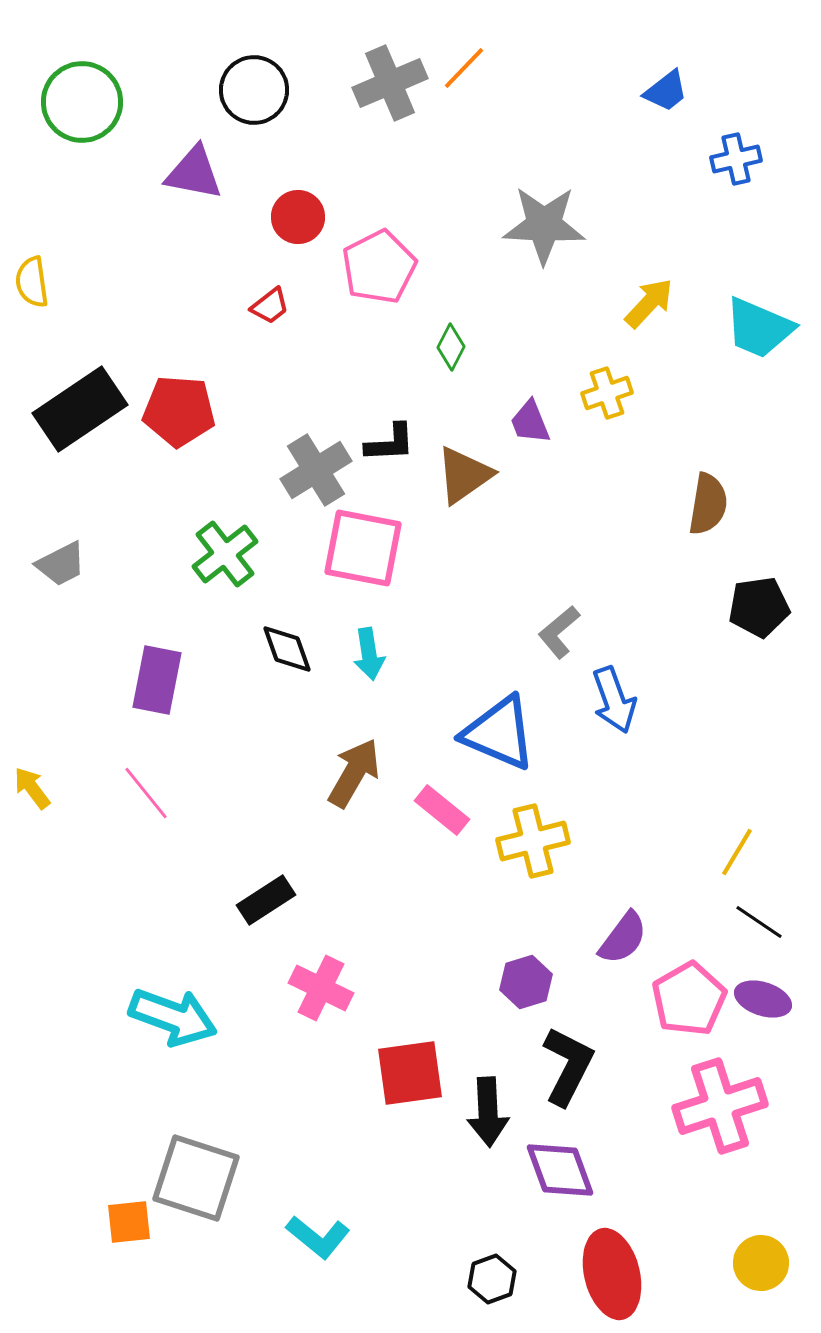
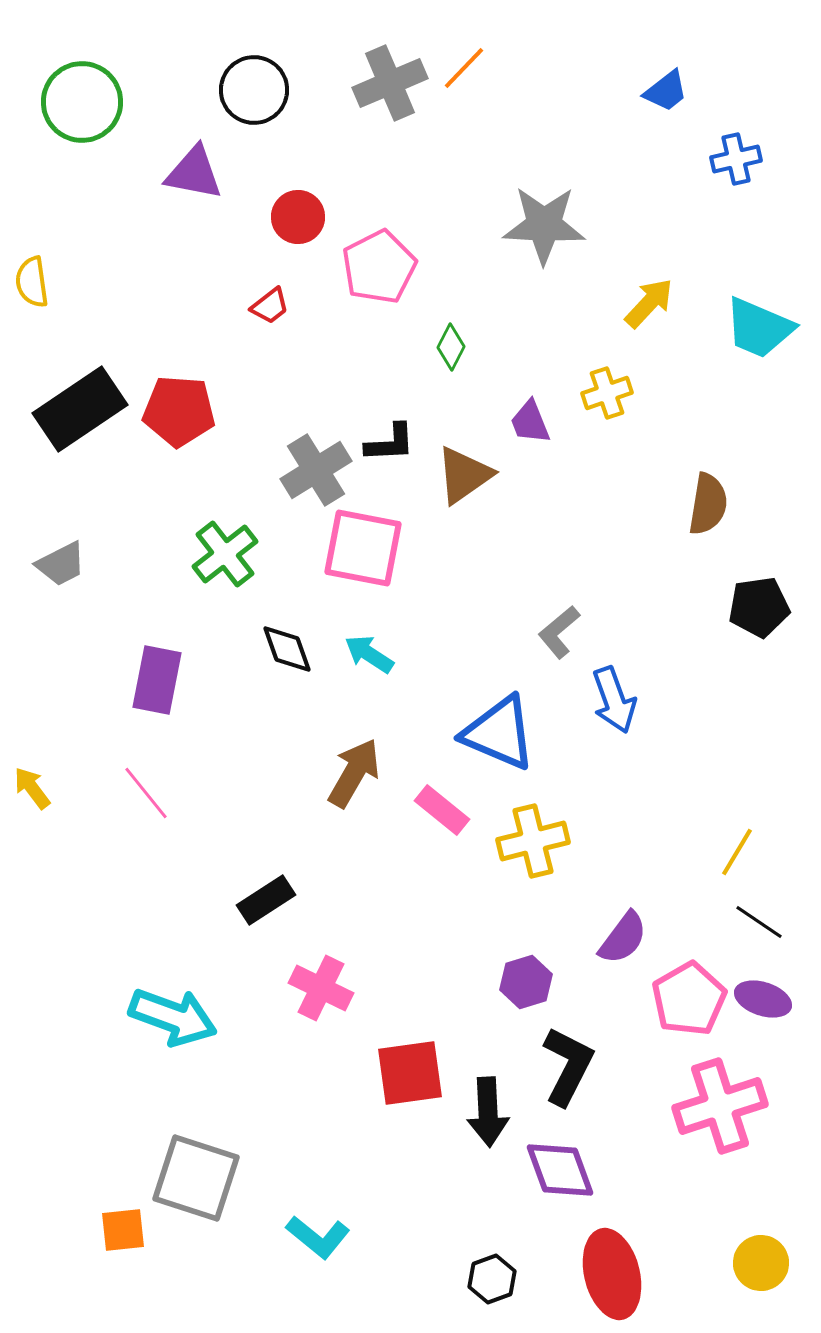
cyan arrow at (369, 654): rotated 132 degrees clockwise
orange square at (129, 1222): moved 6 px left, 8 px down
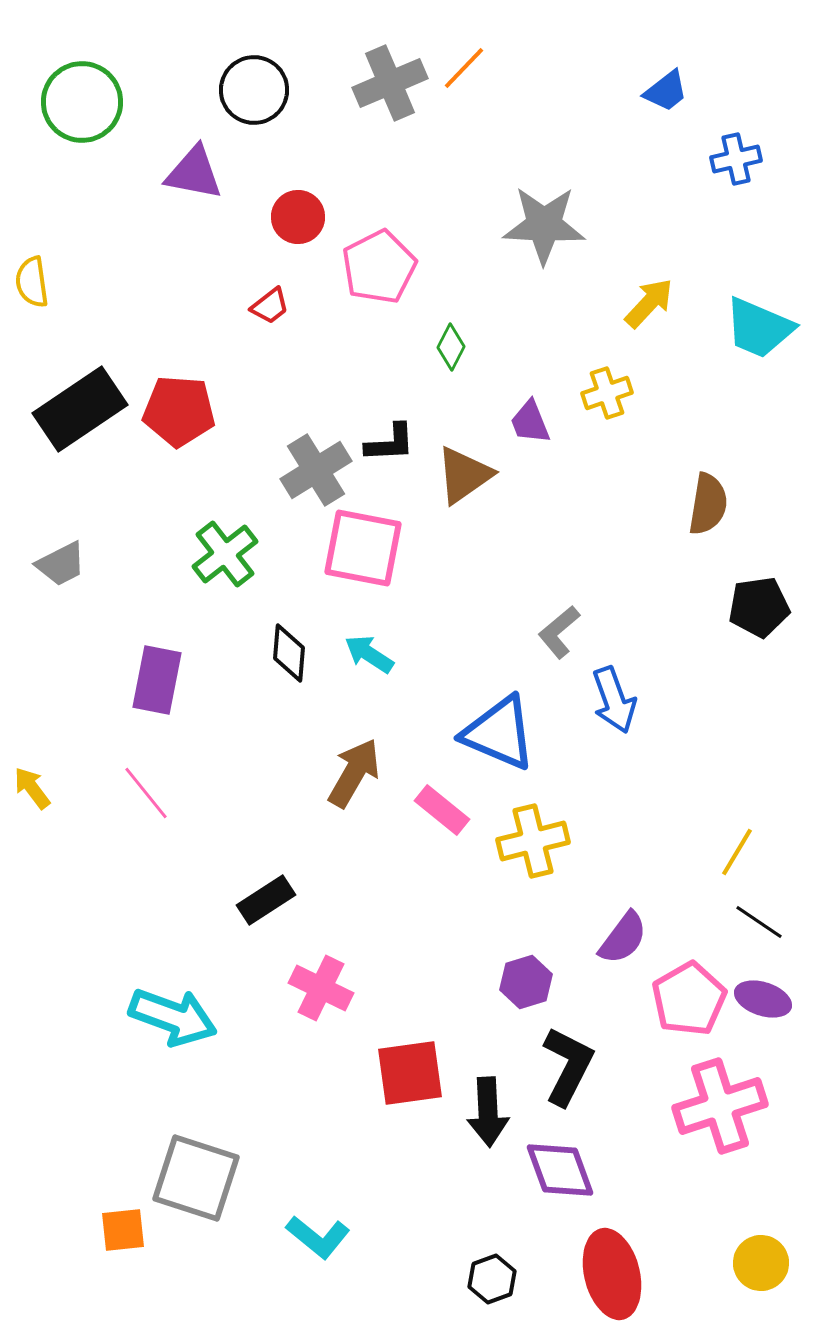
black diamond at (287, 649): moved 2 px right, 4 px down; rotated 24 degrees clockwise
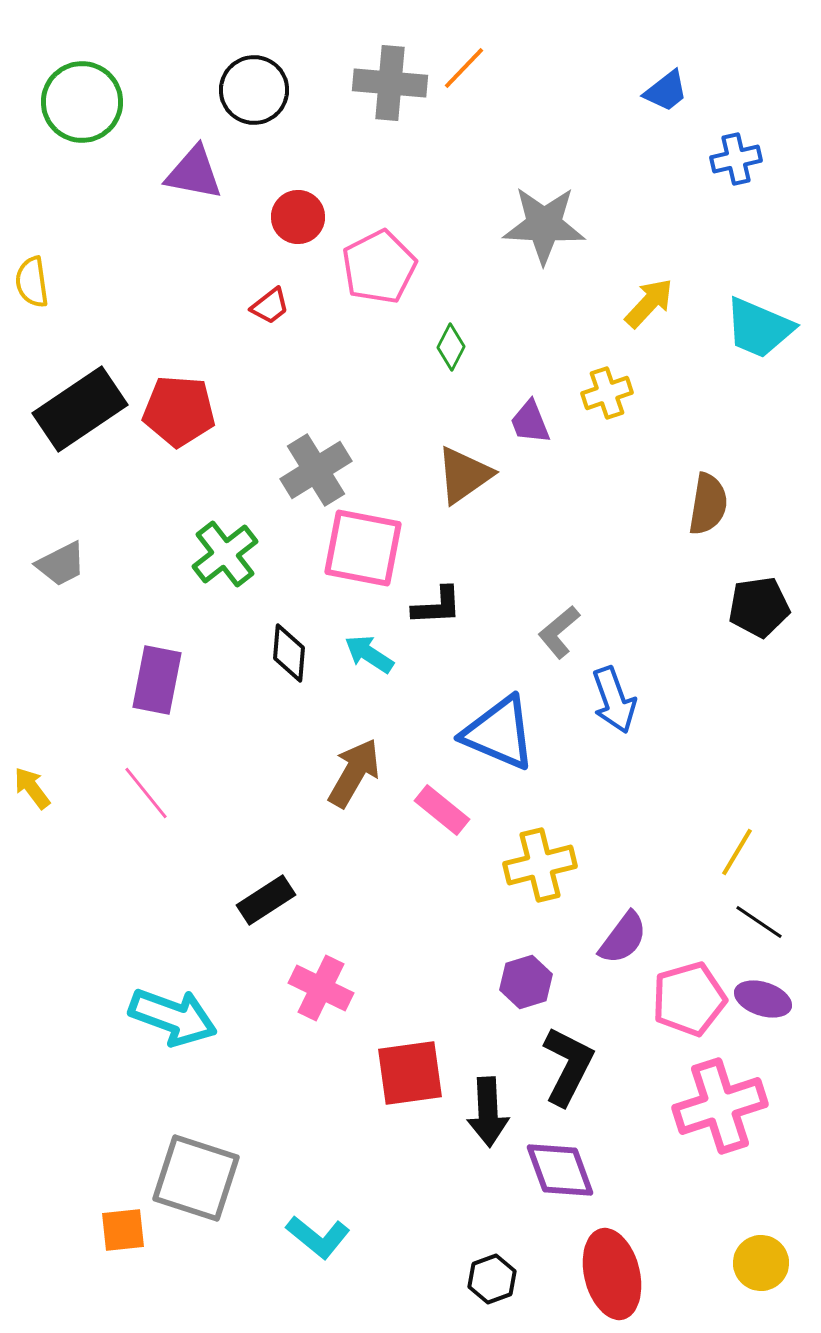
gray cross at (390, 83): rotated 28 degrees clockwise
black L-shape at (390, 443): moved 47 px right, 163 px down
yellow cross at (533, 841): moved 7 px right, 24 px down
pink pentagon at (689, 999): rotated 14 degrees clockwise
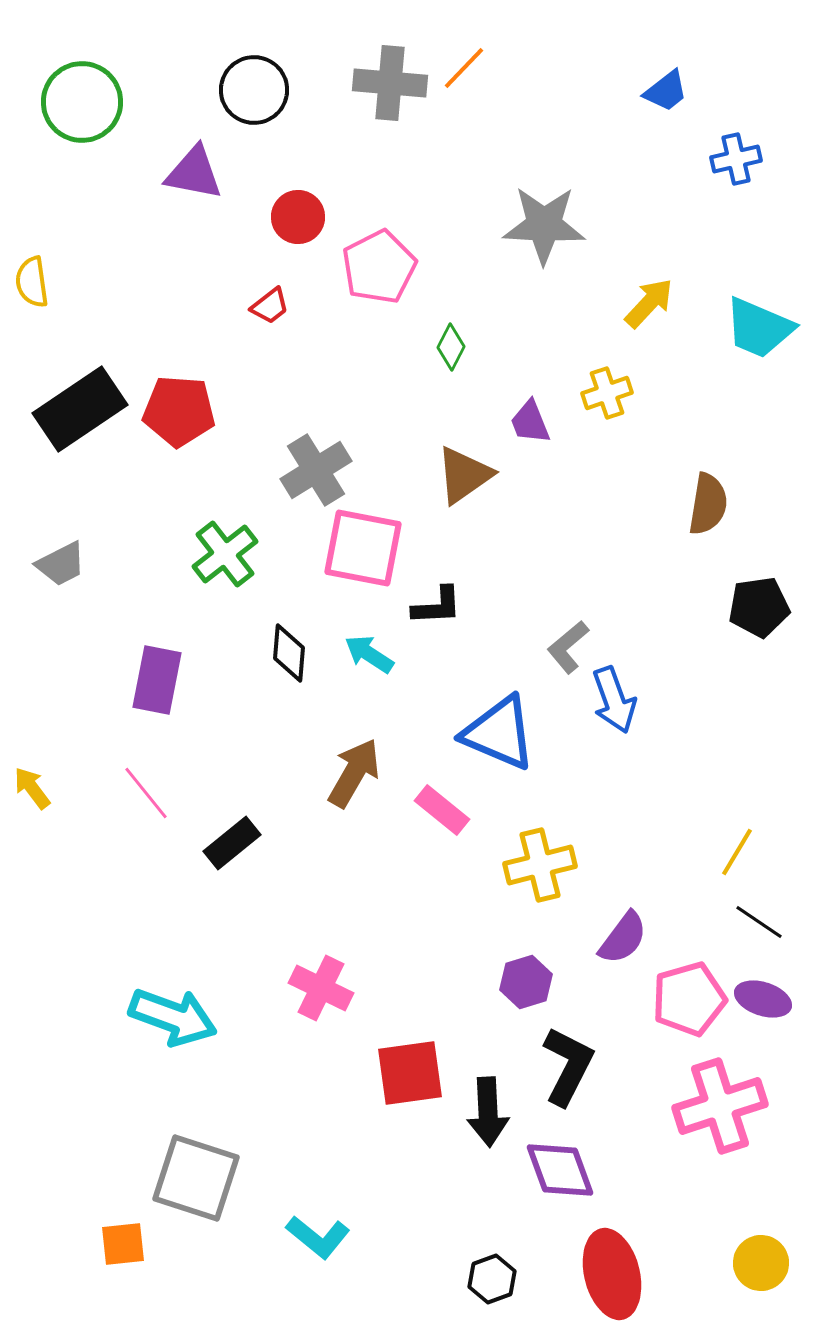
gray L-shape at (559, 632): moved 9 px right, 15 px down
black rectangle at (266, 900): moved 34 px left, 57 px up; rotated 6 degrees counterclockwise
orange square at (123, 1230): moved 14 px down
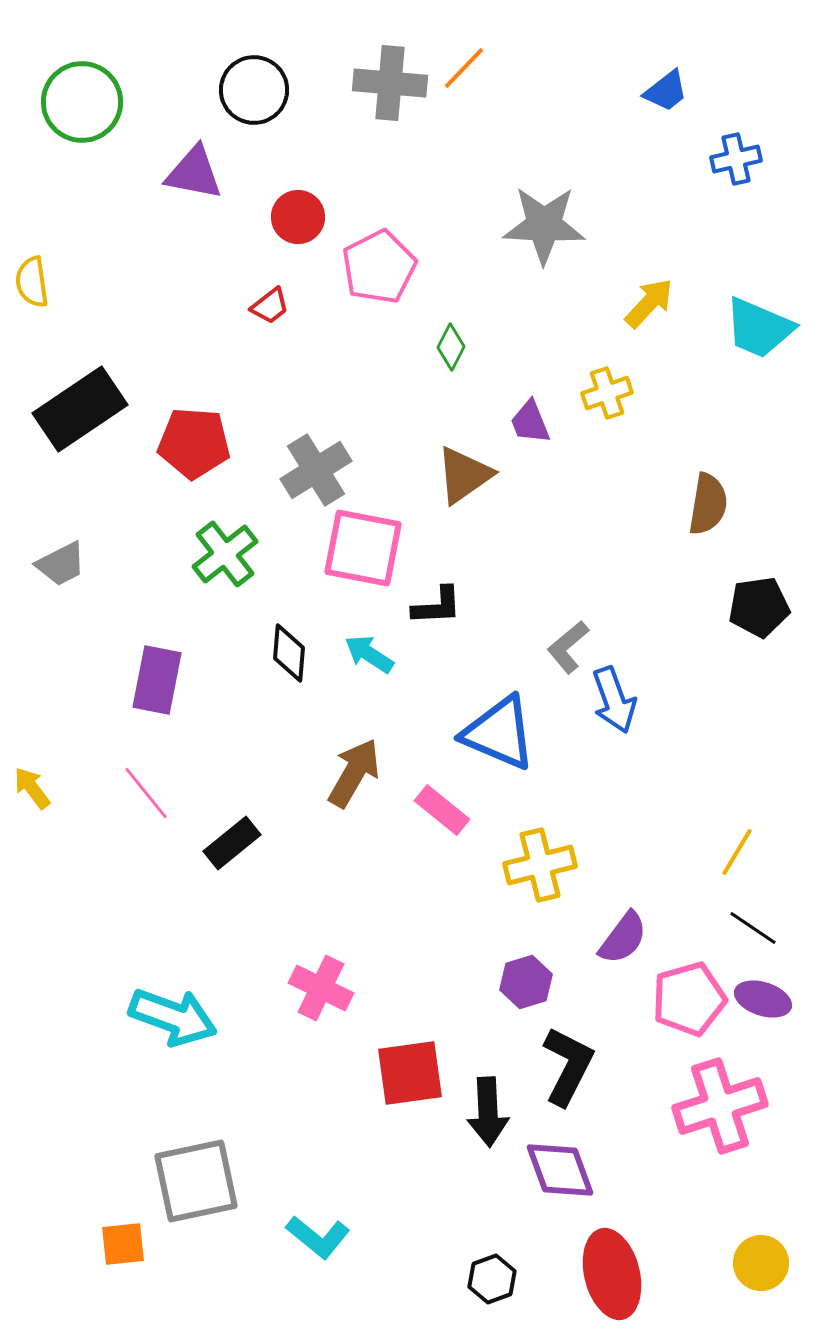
red pentagon at (179, 411): moved 15 px right, 32 px down
black line at (759, 922): moved 6 px left, 6 px down
gray square at (196, 1178): moved 3 px down; rotated 30 degrees counterclockwise
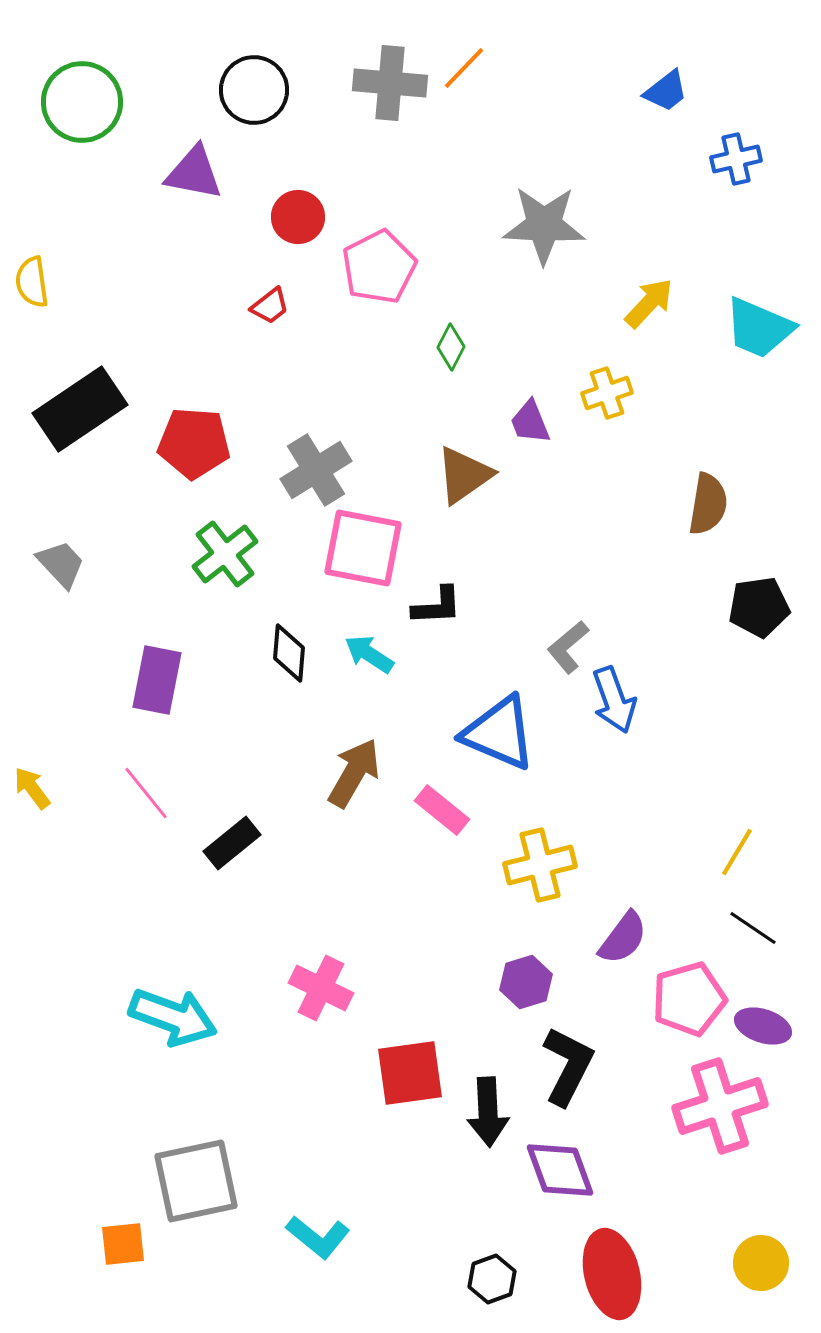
gray trapezoid at (61, 564): rotated 106 degrees counterclockwise
purple ellipse at (763, 999): moved 27 px down
